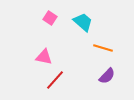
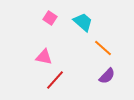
orange line: rotated 24 degrees clockwise
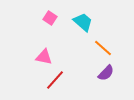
purple semicircle: moved 1 px left, 3 px up
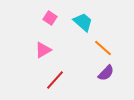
pink triangle: moved 1 px left, 7 px up; rotated 42 degrees counterclockwise
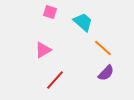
pink square: moved 6 px up; rotated 16 degrees counterclockwise
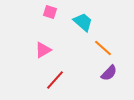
purple semicircle: moved 3 px right
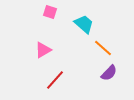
cyan trapezoid: moved 1 px right, 2 px down
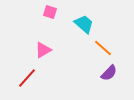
red line: moved 28 px left, 2 px up
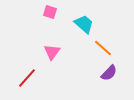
pink triangle: moved 9 px right, 2 px down; rotated 24 degrees counterclockwise
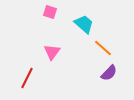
red line: rotated 15 degrees counterclockwise
